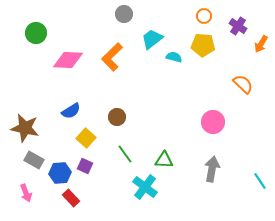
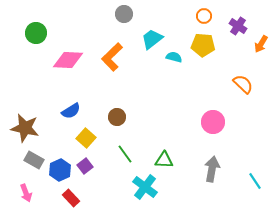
purple square: rotated 28 degrees clockwise
blue hexagon: moved 3 px up; rotated 20 degrees counterclockwise
cyan line: moved 5 px left
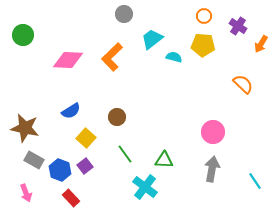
green circle: moved 13 px left, 2 px down
pink circle: moved 10 px down
blue hexagon: rotated 15 degrees counterclockwise
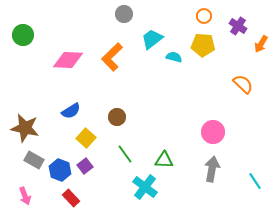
pink arrow: moved 1 px left, 3 px down
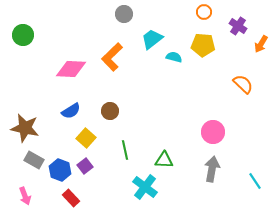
orange circle: moved 4 px up
pink diamond: moved 3 px right, 9 px down
brown circle: moved 7 px left, 6 px up
green line: moved 4 px up; rotated 24 degrees clockwise
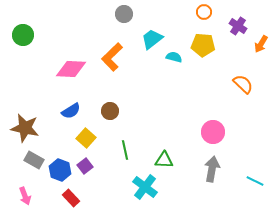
cyan line: rotated 30 degrees counterclockwise
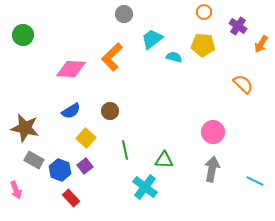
pink arrow: moved 9 px left, 6 px up
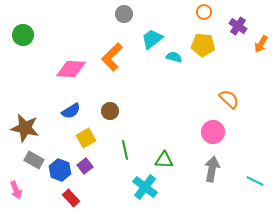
orange semicircle: moved 14 px left, 15 px down
yellow square: rotated 18 degrees clockwise
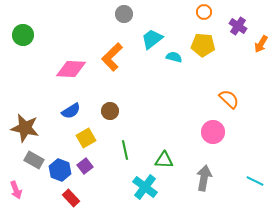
gray arrow: moved 8 px left, 9 px down
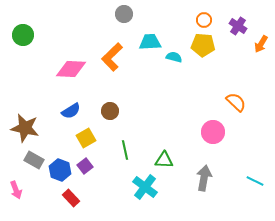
orange circle: moved 8 px down
cyan trapezoid: moved 2 px left, 3 px down; rotated 35 degrees clockwise
orange semicircle: moved 7 px right, 3 px down
